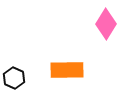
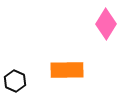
black hexagon: moved 1 px right, 3 px down
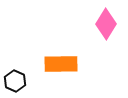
orange rectangle: moved 6 px left, 6 px up
